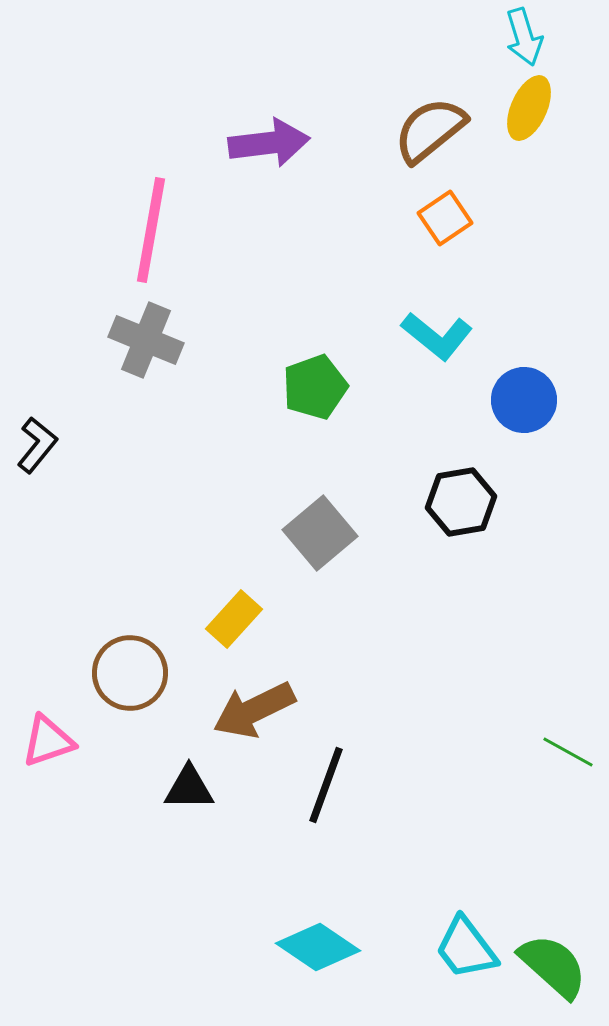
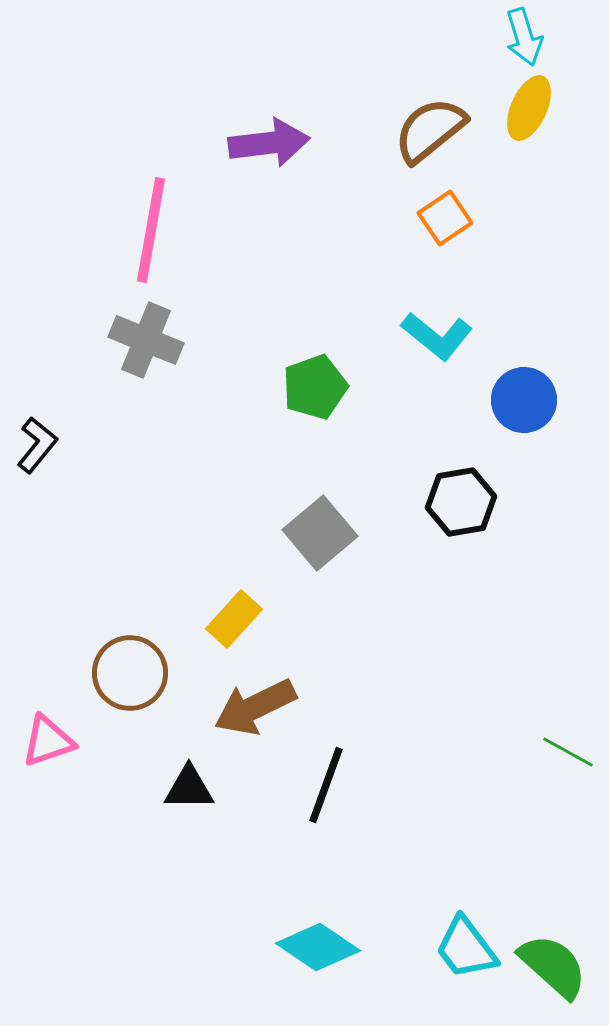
brown arrow: moved 1 px right, 3 px up
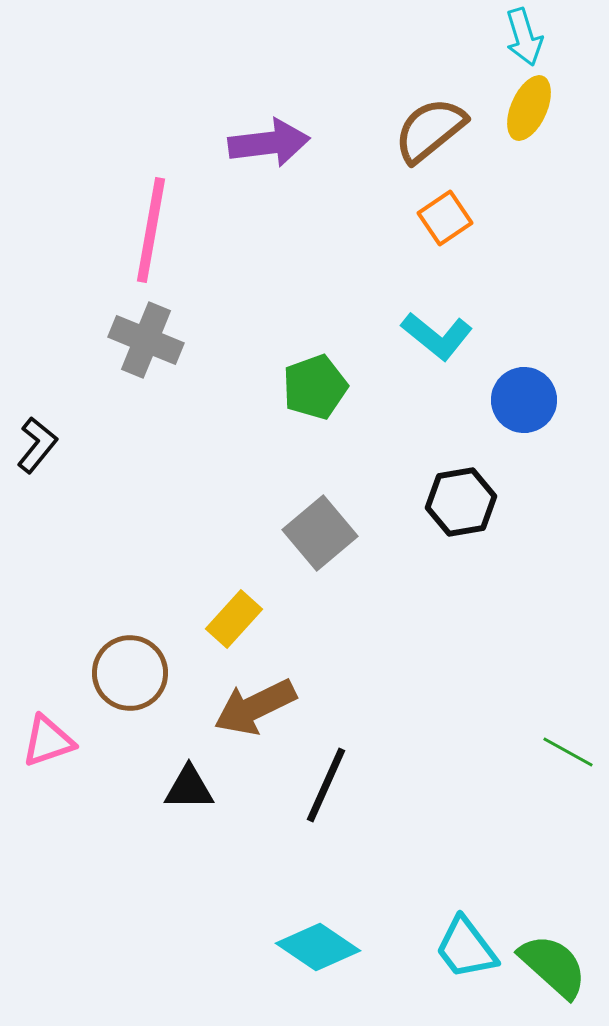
black line: rotated 4 degrees clockwise
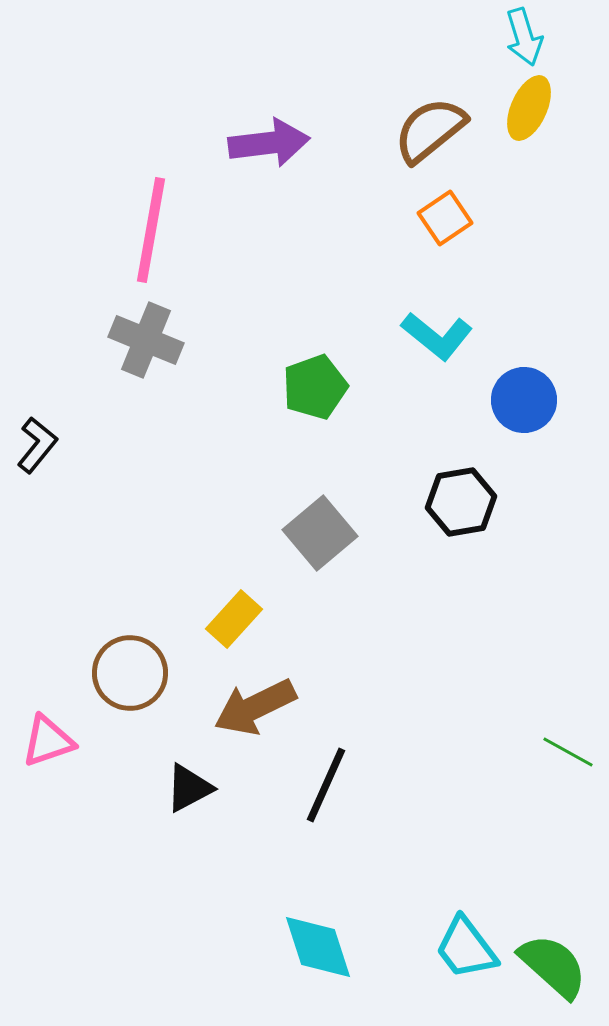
black triangle: rotated 28 degrees counterclockwise
cyan diamond: rotated 38 degrees clockwise
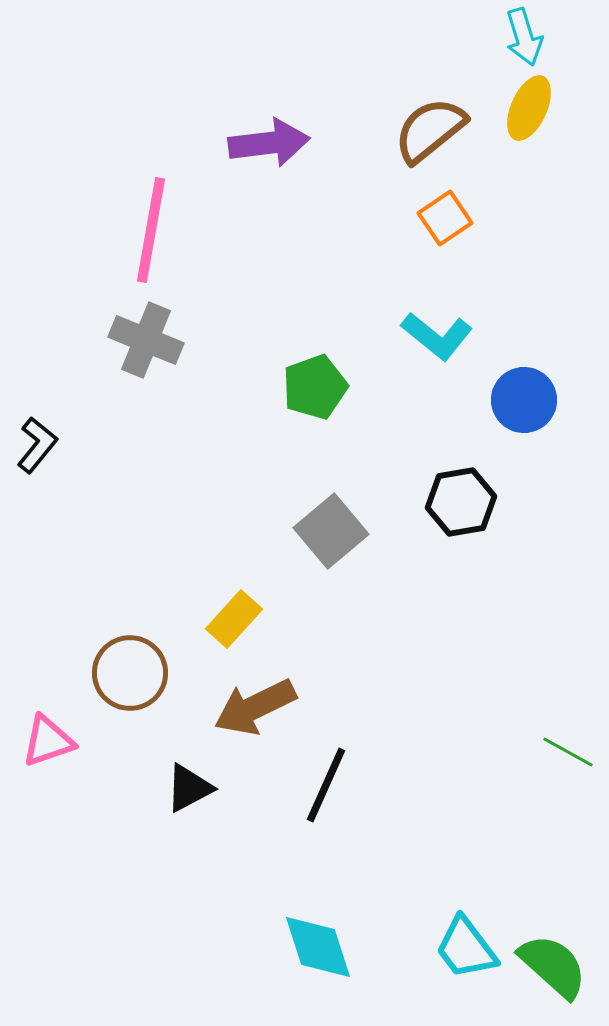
gray square: moved 11 px right, 2 px up
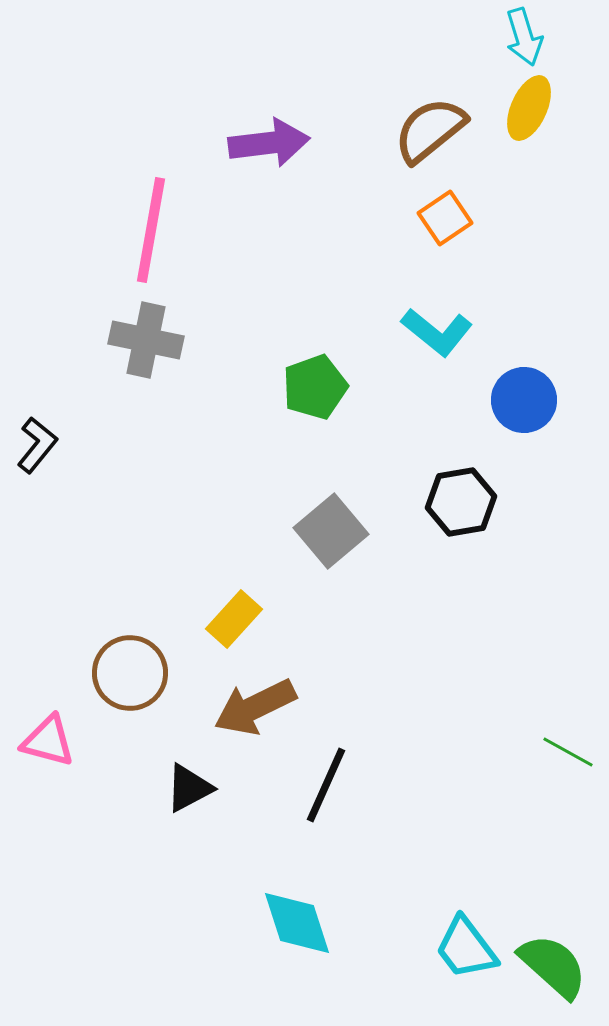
cyan L-shape: moved 4 px up
gray cross: rotated 10 degrees counterclockwise
pink triangle: rotated 34 degrees clockwise
cyan diamond: moved 21 px left, 24 px up
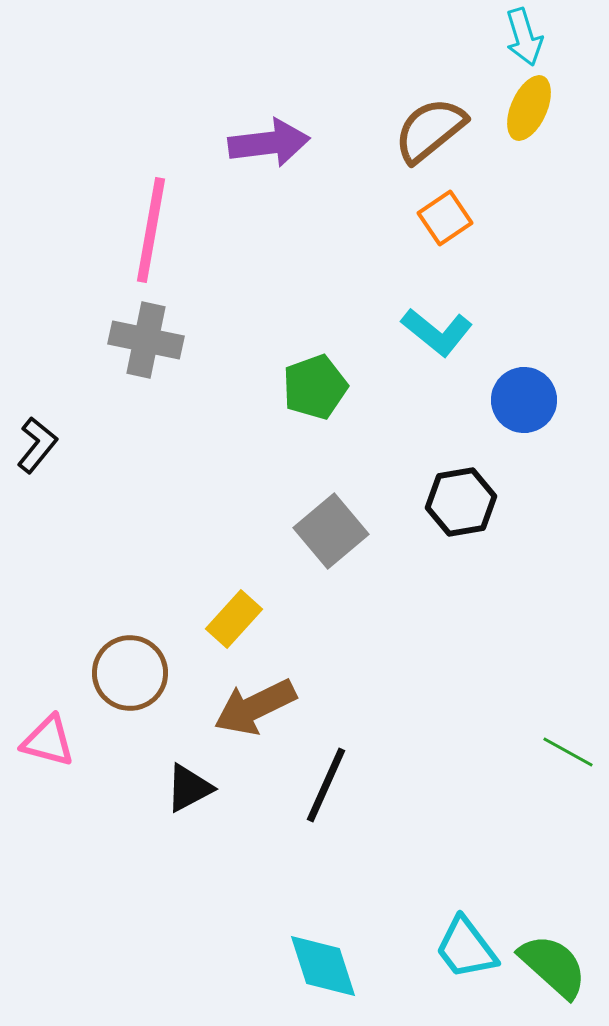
cyan diamond: moved 26 px right, 43 px down
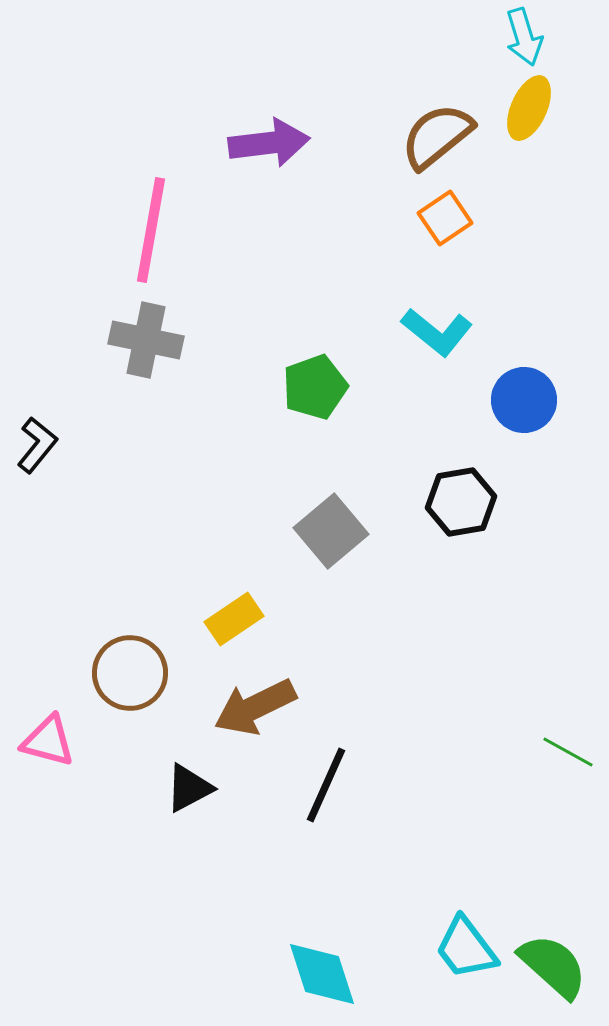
brown semicircle: moved 7 px right, 6 px down
yellow rectangle: rotated 14 degrees clockwise
cyan diamond: moved 1 px left, 8 px down
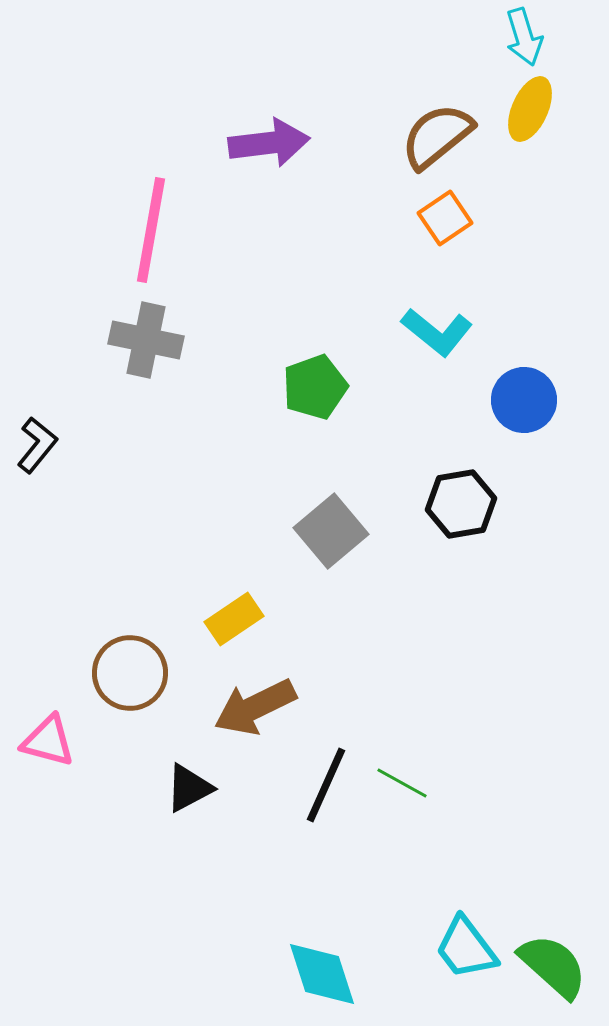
yellow ellipse: moved 1 px right, 1 px down
black hexagon: moved 2 px down
green line: moved 166 px left, 31 px down
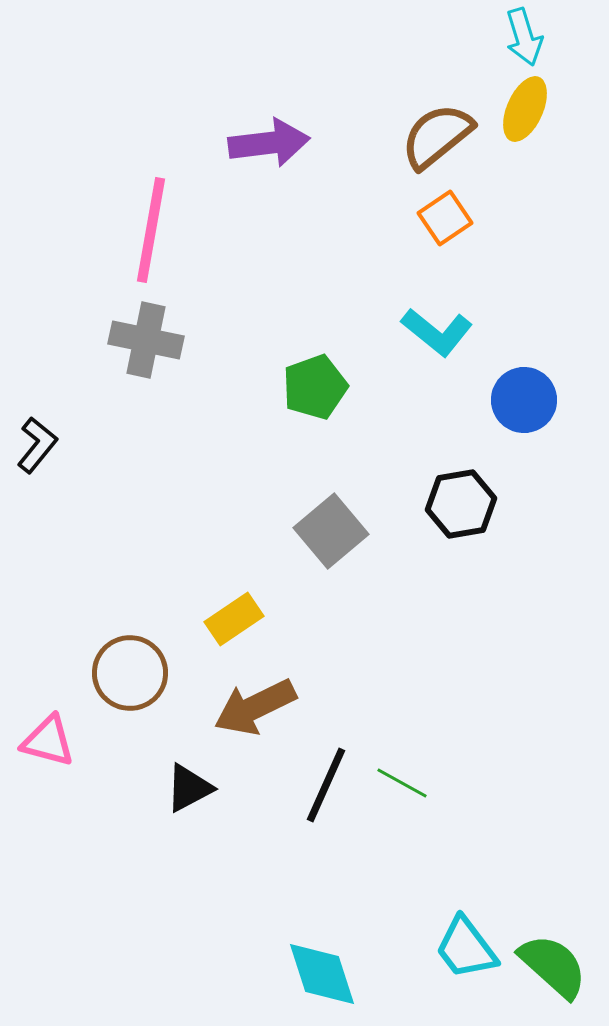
yellow ellipse: moved 5 px left
